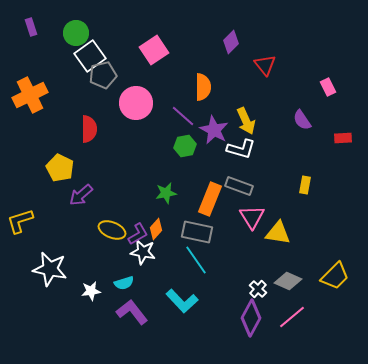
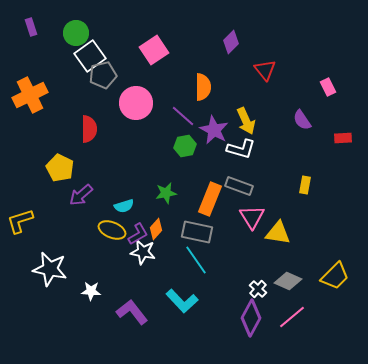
red triangle at (265, 65): moved 5 px down
cyan semicircle at (124, 283): moved 77 px up
white star at (91, 291): rotated 12 degrees clockwise
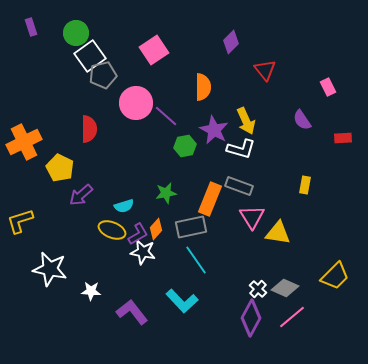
orange cross at (30, 95): moved 6 px left, 47 px down
purple line at (183, 116): moved 17 px left
gray rectangle at (197, 232): moved 6 px left, 5 px up; rotated 24 degrees counterclockwise
gray diamond at (288, 281): moved 3 px left, 7 px down
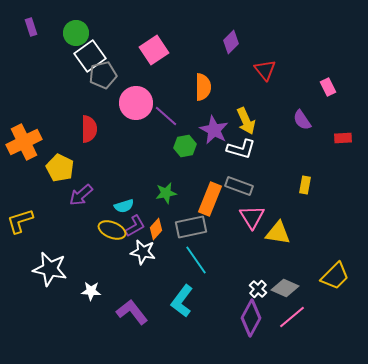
purple L-shape at (138, 234): moved 3 px left, 8 px up
cyan L-shape at (182, 301): rotated 80 degrees clockwise
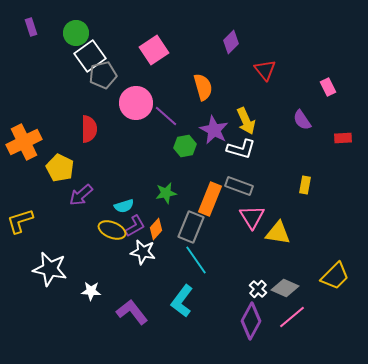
orange semicircle at (203, 87): rotated 16 degrees counterclockwise
gray rectangle at (191, 227): rotated 56 degrees counterclockwise
purple diamond at (251, 318): moved 3 px down
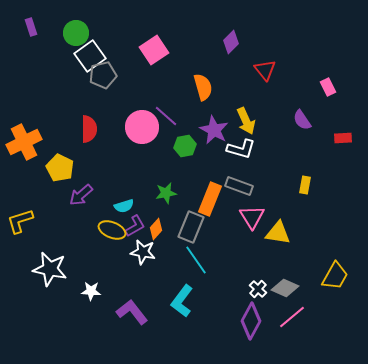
pink circle at (136, 103): moved 6 px right, 24 px down
yellow trapezoid at (335, 276): rotated 16 degrees counterclockwise
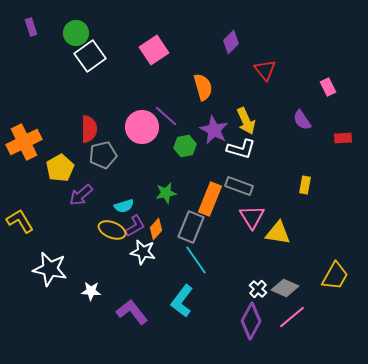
gray pentagon at (103, 75): moved 80 px down
yellow pentagon at (60, 168): rotated 16 degrees clockwise
yellow L-shape at (20, 221): rotated 76 degrees clockwise
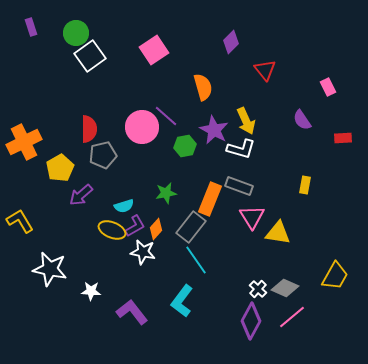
gray rectangle at (191, 227): rotated 16 degrees clockwise
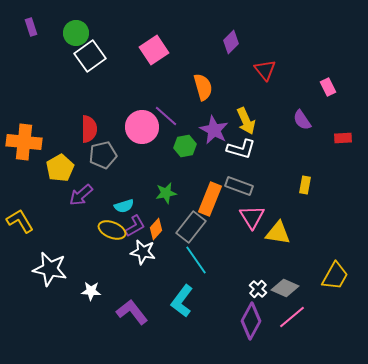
orange cross at (24, 142): rotated 32 degrees clockwise
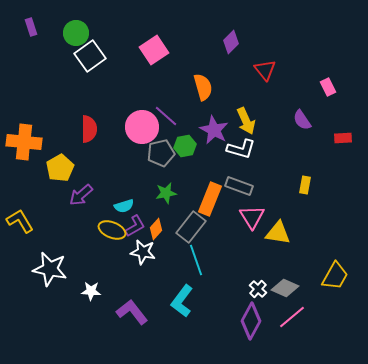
gray pentagon at (103, 155): moved 58 px right, 2 px up
cyan line at (196, 260): rotated 16 degrees clockwise
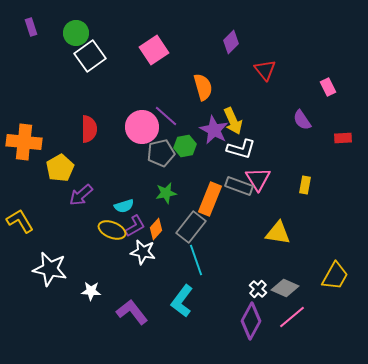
yellow arrow at (246, 121): moved 13 px left
pink triangle at (252, 217): moved 6 px right, 38 px up
